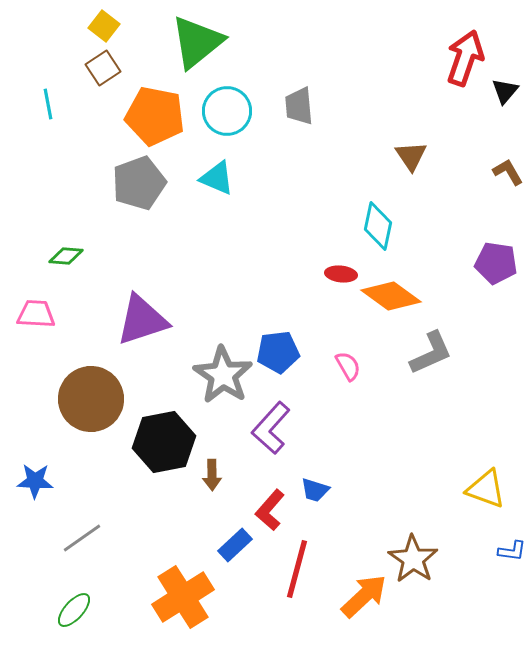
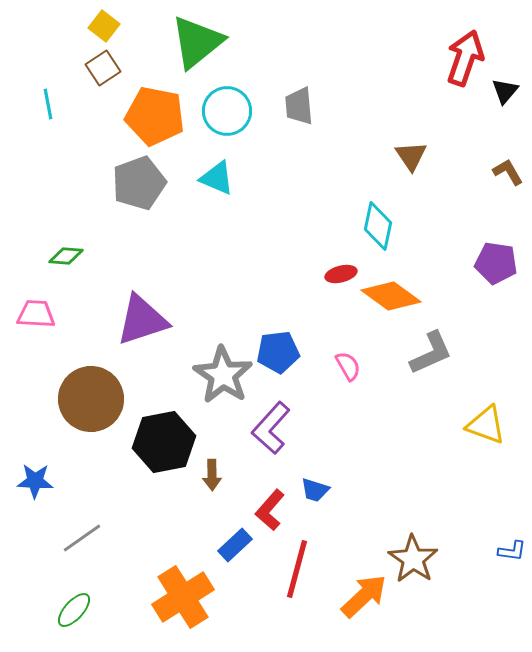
red ellipse: rotated 20 degrees counterclockwise
yellow triangle: moved 64 px up
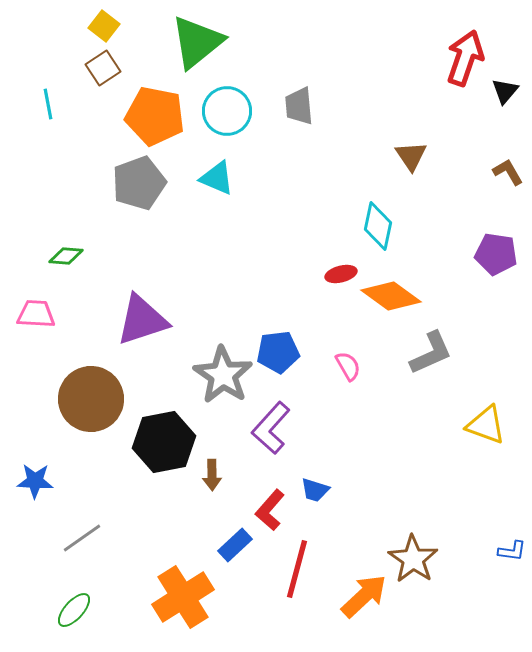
purple pentagon: moved 9 px up
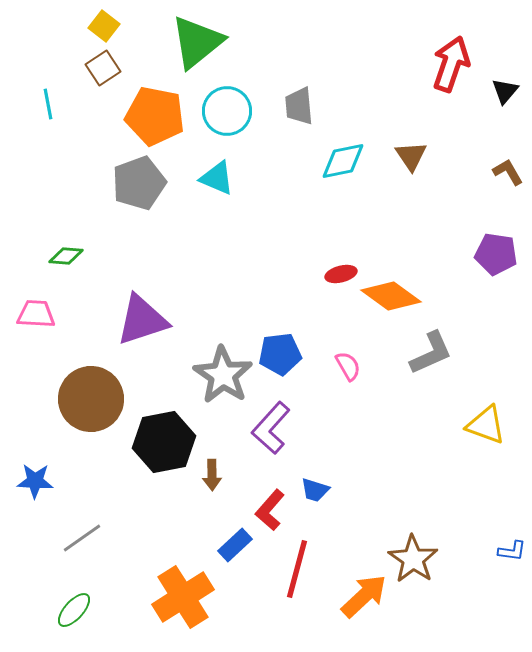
red arrow: moved 14 px left, 6 px down
cyan diamond: moved 35 px left, 65 px up; rotated 66 degrees clockwise
blue pentagon: moved 2 px right, 2 px down
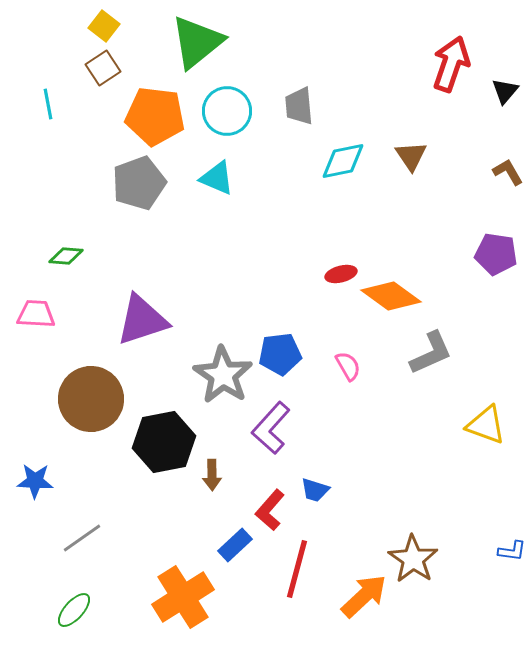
orange pentagon: rotated 4 degrees counterclockwise
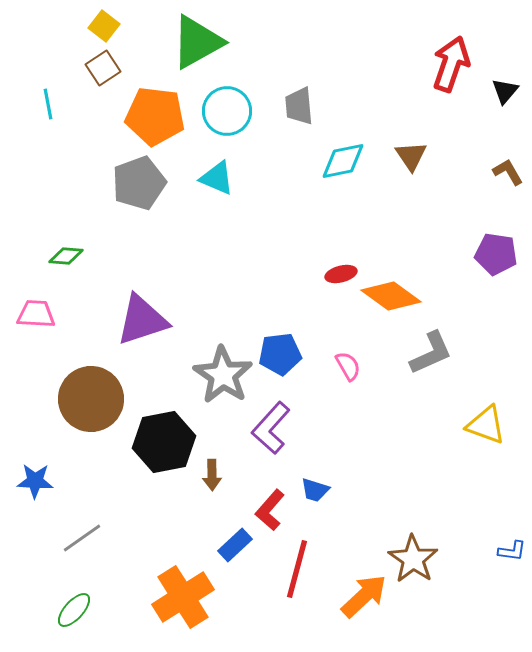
green triangle: rotated 10 degrees clockwise
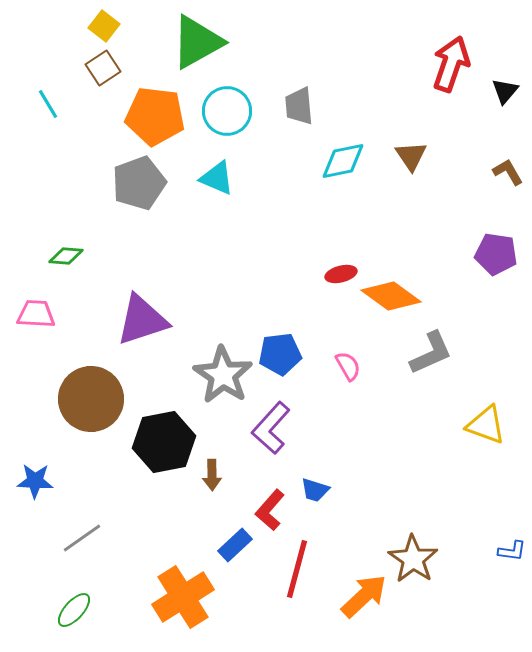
cyan line: rotated 20 degrees counterclockwise
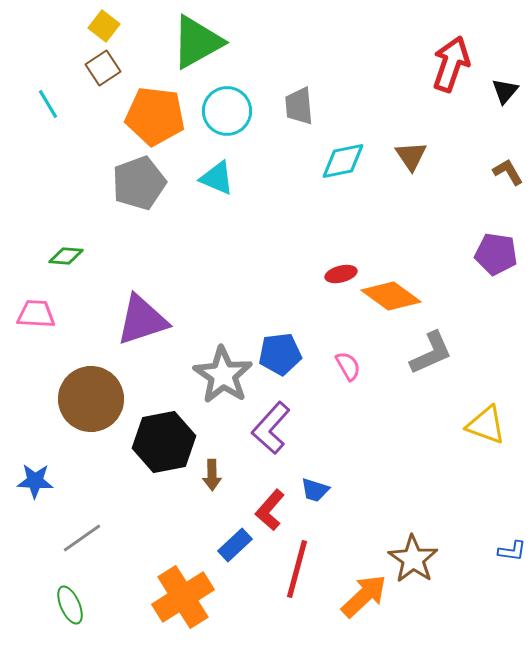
green ellipse: moved 4 px left, 5 px up; rotated 66 degrees counterclockwise
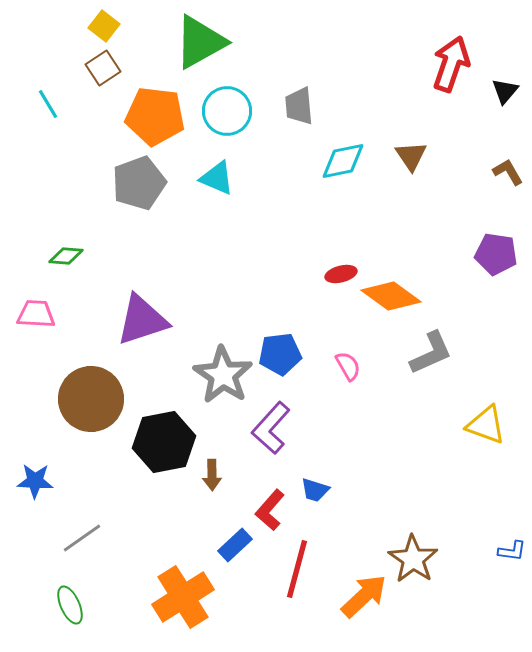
green triangle: moved 3 px right
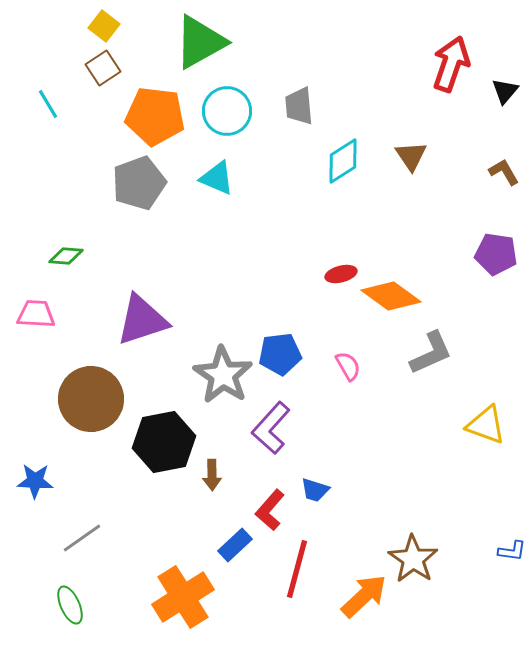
cyan diamond: rotated 21 degrees counterclockwise
brown L-shape: moved 4 px left
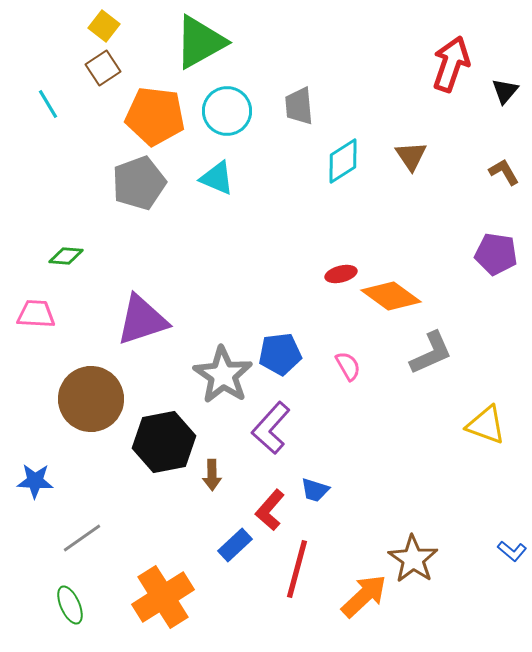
blue L-shape: rotated 32 degrees clockwise
orange cross: moved 20 px left
